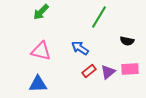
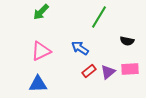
pink triangle: rotated 40 degrees counterclockwise
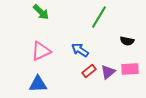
green arrow: rotated 90 degrees counterclockwise
blue arrow: moved 2 px down
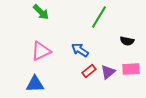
pink rectangle: moved 1 px right
blue triangle: moved 3 px left
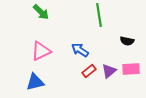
green line: moved 2 px up; rotated 40 degrees counterclockwise
purple triangle: moved 1 px right, 1 px up
blue triangle: moved 2 px up; rotated 12 degrees counterclockwise
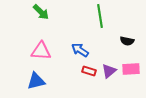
green line: moved 1 px right, 1 px down
pink triangle: rotated 30 degrees clockwise
red rectangle: rotated 56 degrees clockwise
blue triangle: moved 1 px right, 1 px up
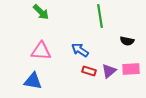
blue triangle: moved 3 px left; rotated 24 degrees clockwise
